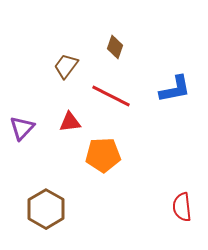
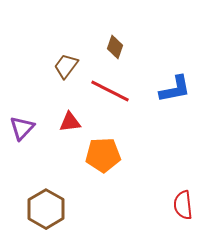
red line: moved 1 px left, 5 px up
red semicircle: moved 1 px right, 2 px up
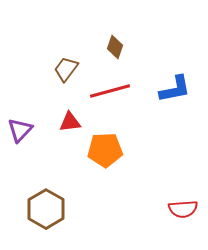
brown trapezoid: moved 3 px down
red line: rotated 42 degrees counterclockwise
purple triangle: moved 2 px left, 2 px down
orange pentagon: moved 2 px right, 5 px up
red semicircle: moved 4 px down; rotated 88 degrees counterclockwise
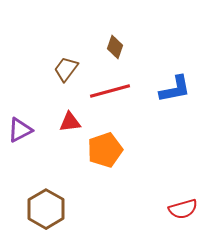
purple triangle: rotated 20 degrees clockwise
orange pentagon: rotated 16 degrees counterclockwise
red semicircle: rotated 12 degrees counterclockwise
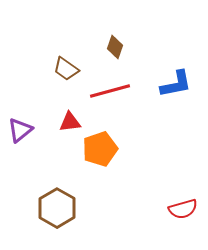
brown trapezoid: rotated 92 degrees counterclockwise
blue L-shape: moved 1 px right, 5 px up
purple triangle: rotated 12 degrees counterclockwise
orange pentagon: moved 5 px left, 1 px up
brown hexagon: moved 11 px right, 1 px up
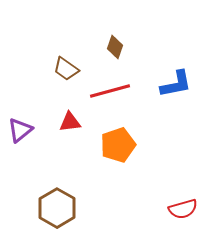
orange pentagon: moved 18 px right, 4 px up
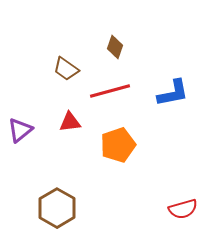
blue L-shape: moved 3 px left, 9 px down
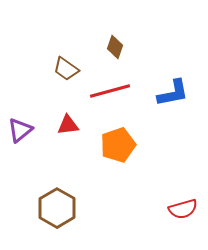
red triangle: moved 2 px left, 3 px down
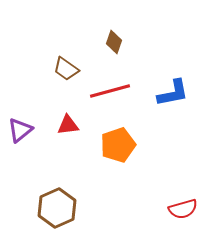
brown diamond: moved 1 px left, 5 px up
brown hexagon: rotated 6 degrees clockwise
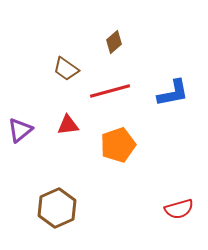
brown diamond: rotated 30 degrees clockwise
red semicircle: moved 4 px left
